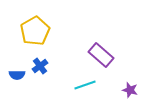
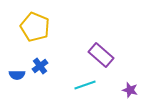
yellow pentagon: moved 4 px up; rotated 20 degrees counterclockwise
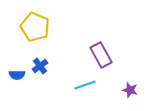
purple rectangle: rotated 20 degrees clockwise
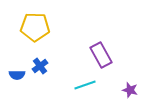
yellow pentagon: rotated 20 degrees counterclockwise
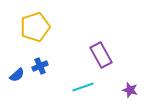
yellow pentagon: rotated 20 degrees counterclockwise
blue cross: rotated 14 degrees clockwise
blue semicircle: rotated 42 degrees counterclockwise
cyan line: moved 2 px left, 2 px down
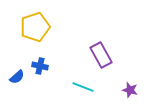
blue cross: rotated 35 degrees clockwise
blue semicircle: moved 2 px down
cyan line: rotated 40 degrees clockwise
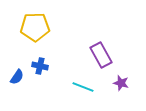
yellow pentagon: rotated 16 degrees clockwise
blue semicircle: rotated 14 degrees counterclockwise
purple star: moved 9 px left, 7 px up
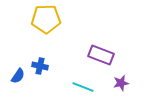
yellow pentagon: moved 11 px right, 8 px up
purple rectangle: rotated 40 degrees counterclockwise
blue semicircle: moved 1 px right, 1 px up
purple star: rotated 28 degrees counterclockwise
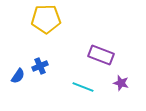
blue cross: rotated 35 degrees counterclockwise
purple star: rotated 28 degrees clockwise
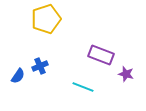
yellow pentagon: rotated 16 degrees counterclockwise
purple star: moved 5 px right, 9 px up
